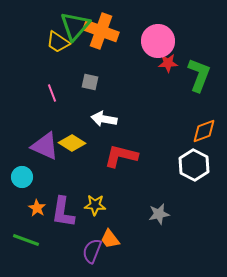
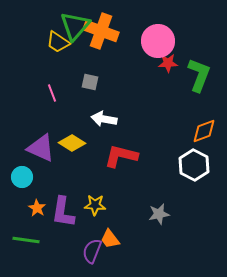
purple triangle: moved 4 px left, 2 px down
green line: rotated 12 degrees counterclockwise
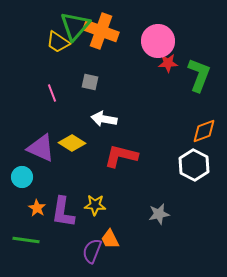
orange trapezoid: rotated 10 degrees clockwise
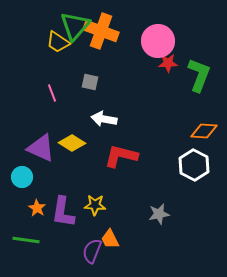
orange diamond: rotated 24 degrees clockwise
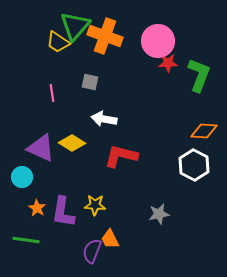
orange cross: moved 4 px right, 5 px down
pink line: rotated 12 degrees clockwise
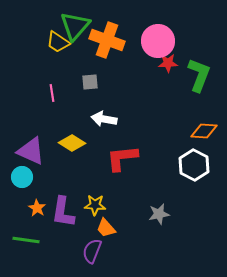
orange cross: moved 2 px right, 4 px down
gray square: rotated 18 degrees counterclockwise
purple triangle: moved 10 px left, 3 px down
red L-shape: moved 1 px right, 2 px down; rotated 20 degrees counterclockwise
orange trapezoid: moved 4 px left, 11 px up; rotated 15 degrees counterclockwise
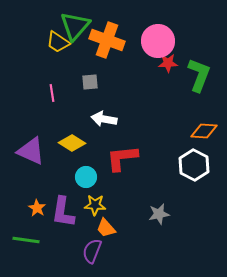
cyan circle: moved 64 px right
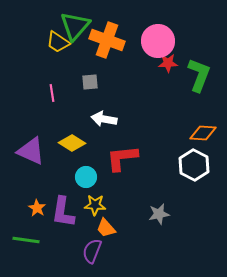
orange diamond: moved 1 px left, 2 px down
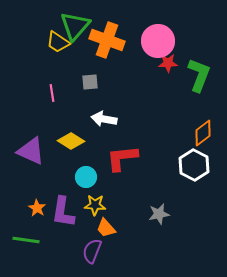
orange diamond: rotated 40 degrees counterclockwise
yellow diamond: moved 1 px left, 2 px up
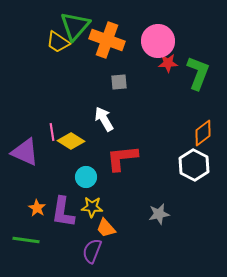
green L-shape: moved 1 px left, 2 px up
gray square: moved 29 px right
pink line: moved 39 px down
white arrow: rotated 50 degrees clockwise
purple triangle: moved 6 px left, 1 px down
yellow star: moved 3 px left, 2 px down
